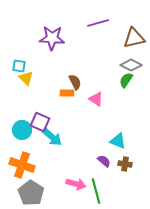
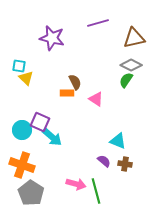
purple star: rotated 10 degrees clockwise
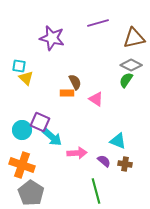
pink arrow: moved 1 px right, 31 px up; rotated 18 degrees counterclockwise
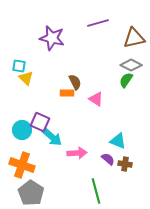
purple semicircle: moved 4 px right, 2 px up
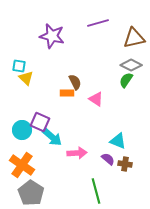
purple star: moved 2 px up
orange cross: rotated 15 degrees clockwise
